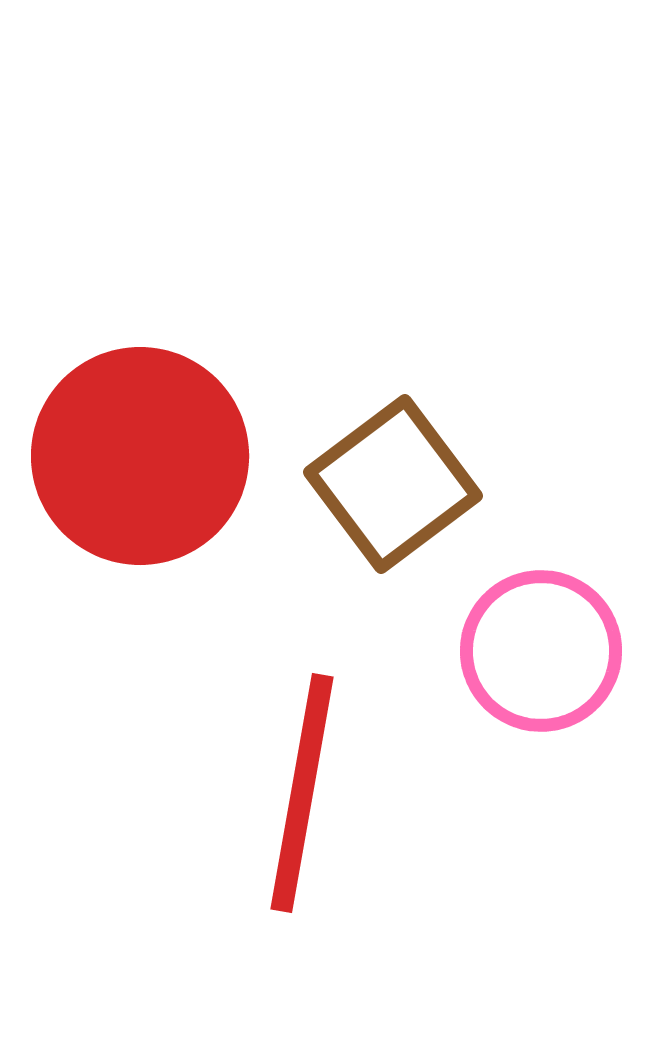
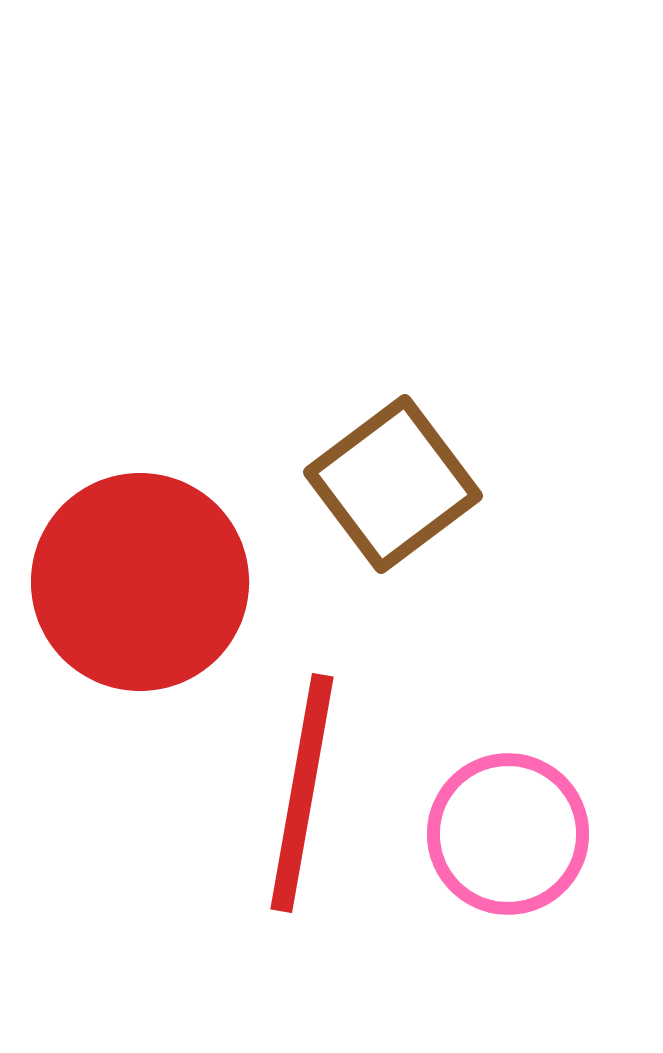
red circle: moved 126 px down
pink circle: moved 33 px left, 183 px down
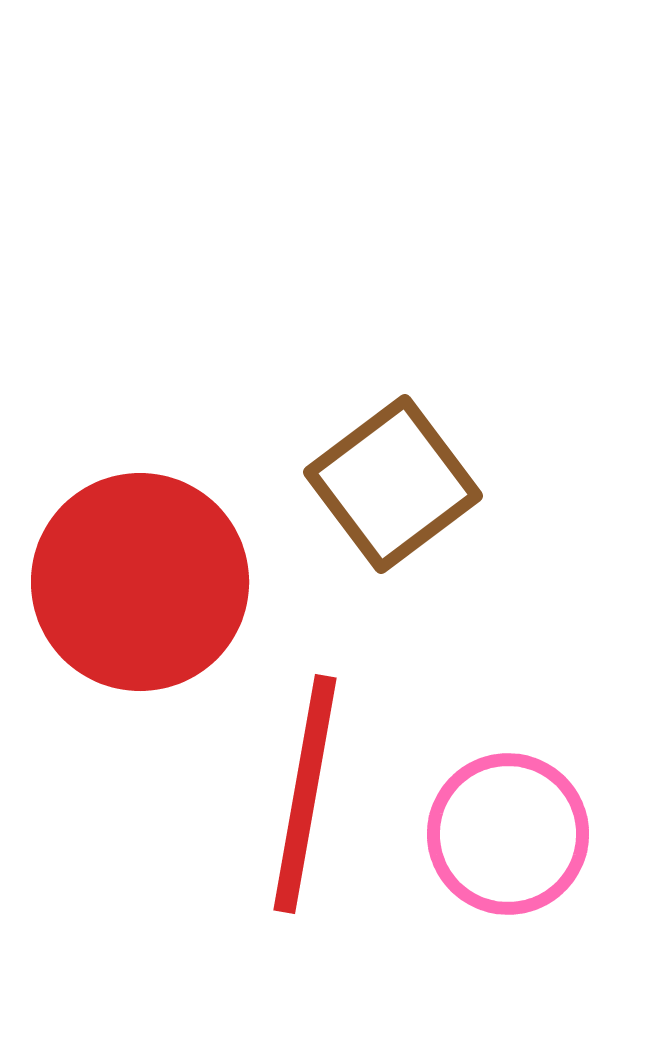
red line: moved 3 px right, 1 px down
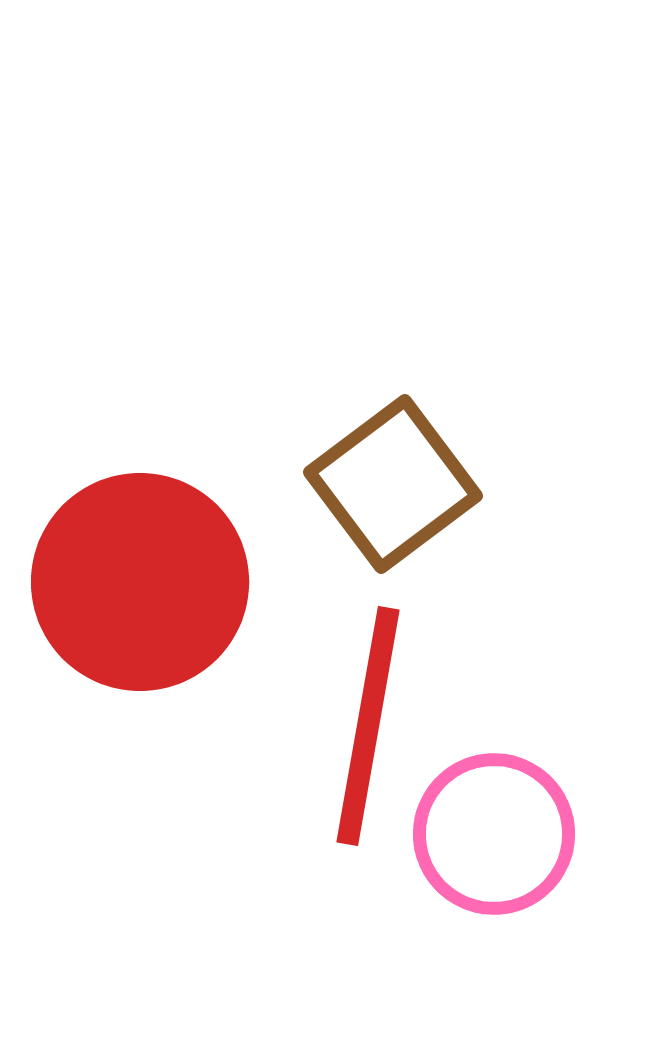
red line: moved 63 px right, 68 px up
pink circle: moved 14 px left
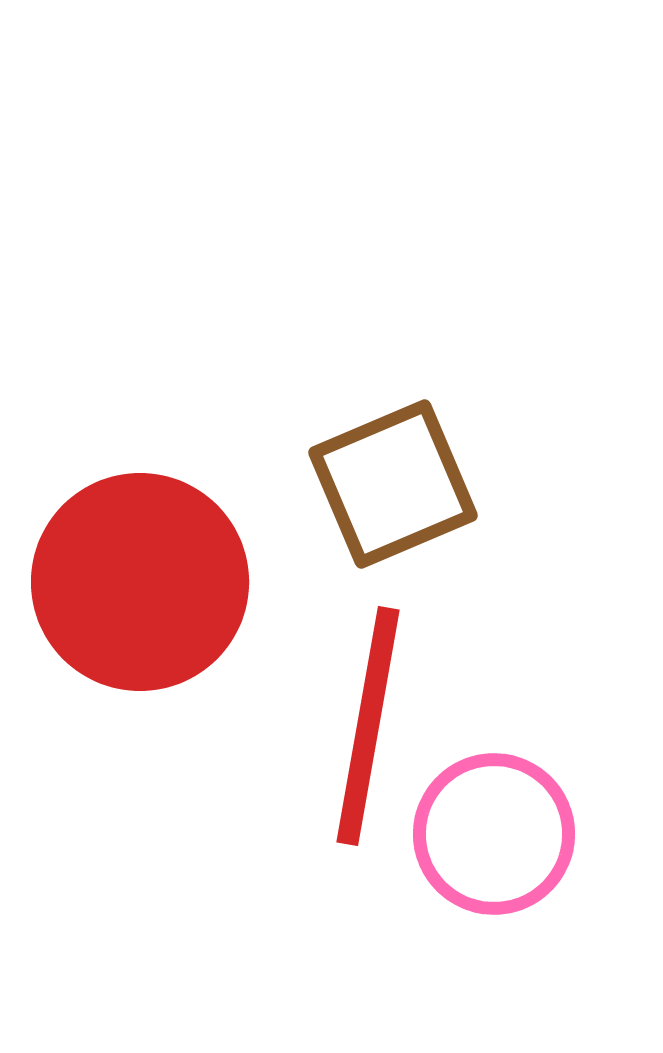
brown square: rotated 14 degrees clockwise
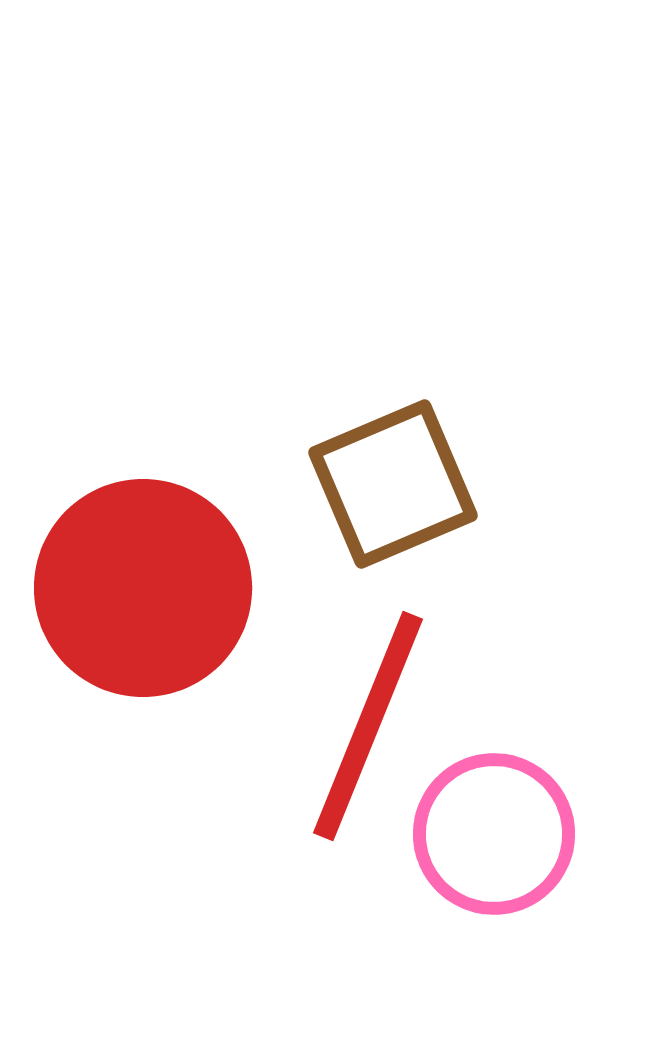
red circle: moved 3 px right, 6 px down
red line: rotated 12 degrees clockwise
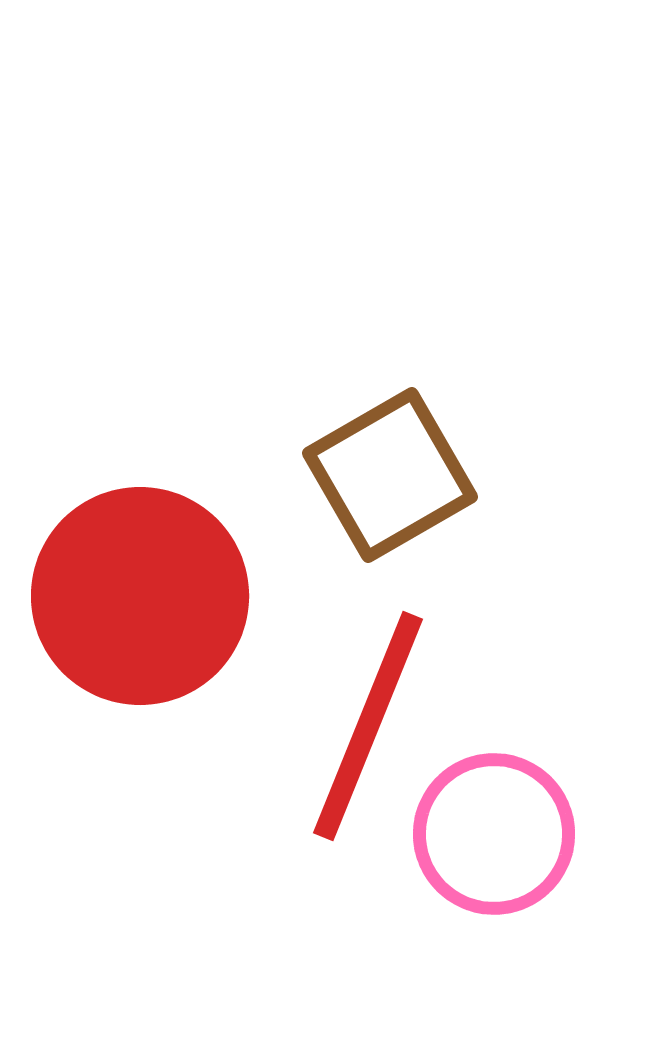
brown square: moved 3 px left, 9 px up; rotated 7 degrees counterclockwise
red circle: moved 3 px left, 8 px down
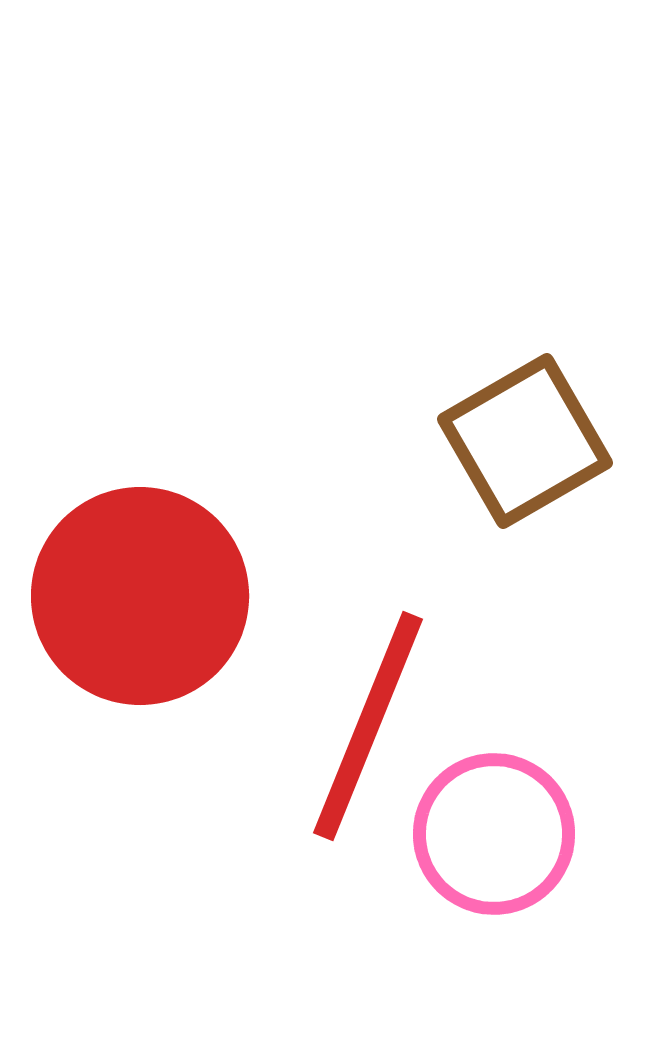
brown square: moved 135 px right, 34 px up
